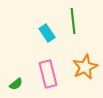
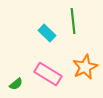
cyan rectangle: rotated 12 degrees counterclockwise
pink rectangle: rotated 44 degrees counterclockwise
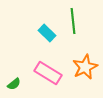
pink rectangle: moved 1 px up
green semicircle: moved 2 px left
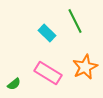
green line: moved 2 px right; rotated 20 degrees counterclockwise
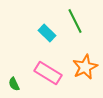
green semicircle: rotated 104 degrees clockwise
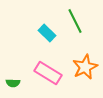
green semicircle: moved 1 px left, 1 px up; rotated 64 degrees counterclockwise
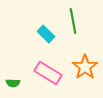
green line: moved 2 px left; rotated 15 degrees clockwise
cyan rectangle: moved 1 px left, 1 px down
orange star: rotated 10 degrees counterclockwise
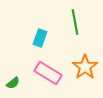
green line: moved 2 px right, 1 px down
cyan rectangle: moved 6 px left, 4 px down; rotated 66 degrees clockwise
green semicircle: rotated 40 degrees counterclockwise
